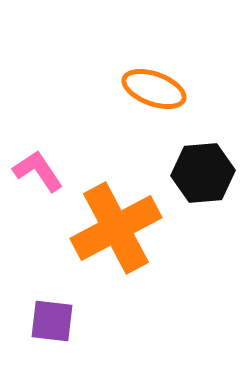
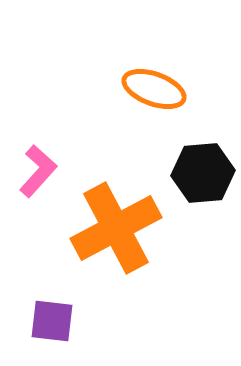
pink L-shape: rotated 76 degrees clockwise
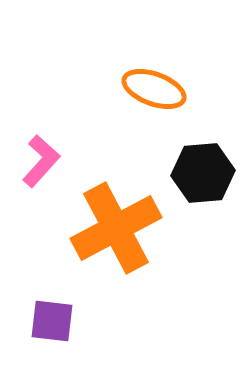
pink L-shape: moved 3 px right, 10 px up
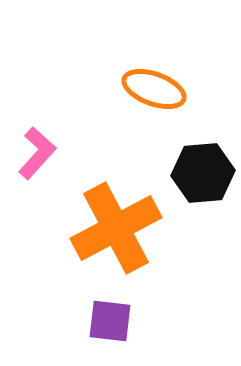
pink L-shape: moved 4 px left, 8 px up
purple square: moved 58 px right
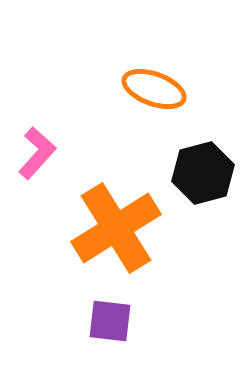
black hexagon: rotated 10 degrees counterclockwise
orange cross: rotated 4 degrees counterclockwise
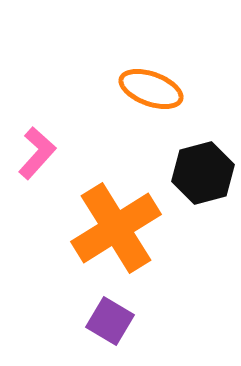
orange ellipse: moved 3 px left
purple square: rotated 24 degrees clockwise
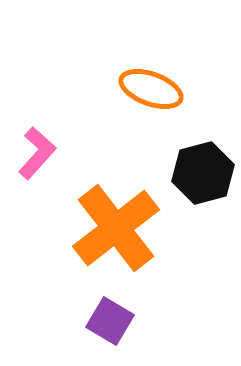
orange cross: rotated 6 degrees counterclockwise
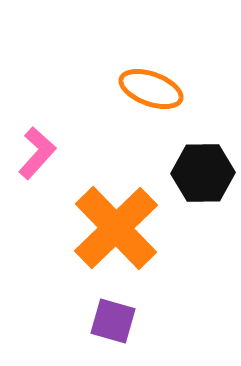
black hexagon: rotated 14 degrees clockwise
orange cross: rotated 6 degrees counterclockwise
purple square: moved 3 px right; rotated 15 degrees counterclockwise
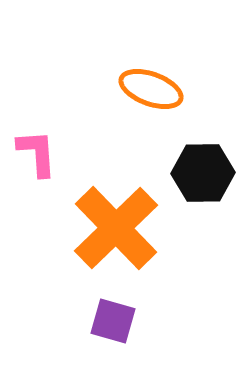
pink L-shape: rotated 46 degrees counterclockwise
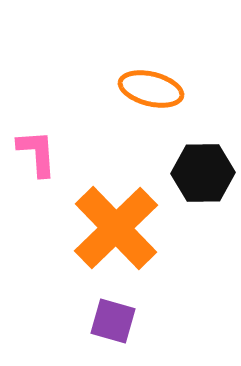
orange ellipse: rotated 6 degrees counterclockwise
